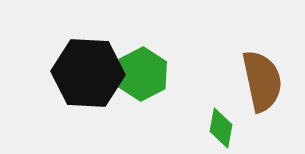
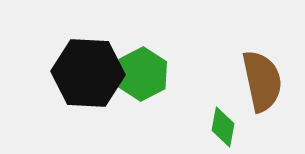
green diamond: moved 2 px right, 1 px up
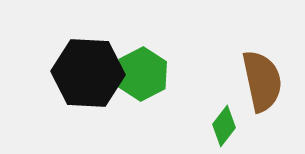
green diamond: moved 1 px right, 1 px up; rotated 27 degrees clockwise
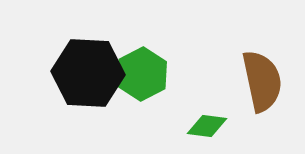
green diamond: moved 17 px left; rotated 60 degrees clockwise
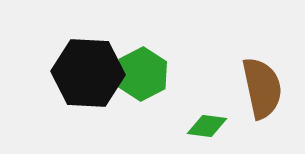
brown semicircle: moved 7 px down
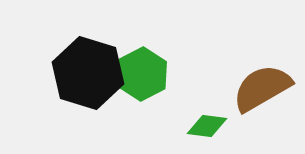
black hexagon: rotated 14 degrees clockwise
brown semicircle: rotated 108 degrees counterclockwise
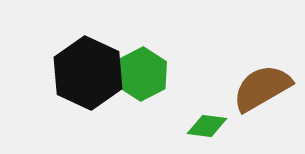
black hexagon: rotated 8 degrees clockwise
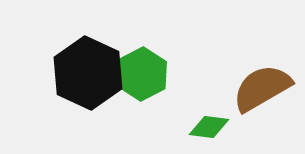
green diamond: moved 2 px right, 1 px down
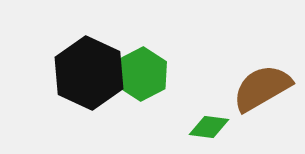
black hexagon: moved 1 px right
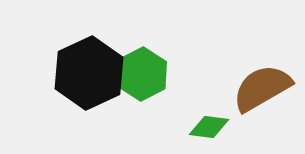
black hexagon: rotated 10 degrees clockwise
